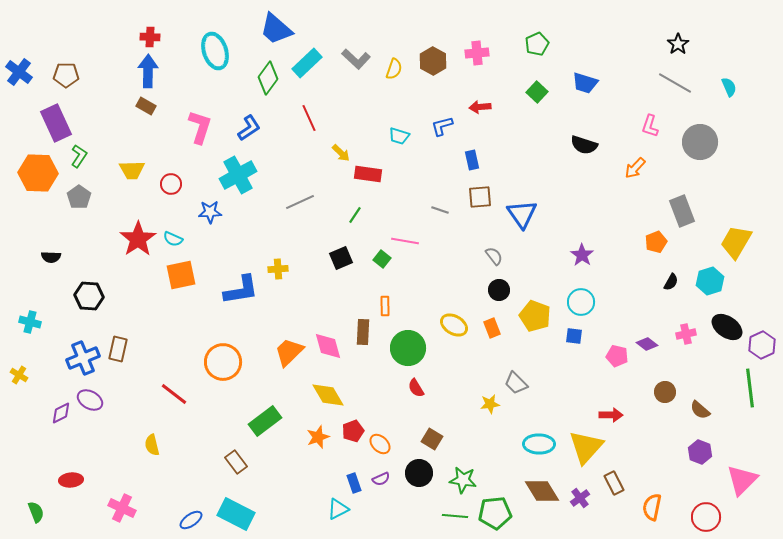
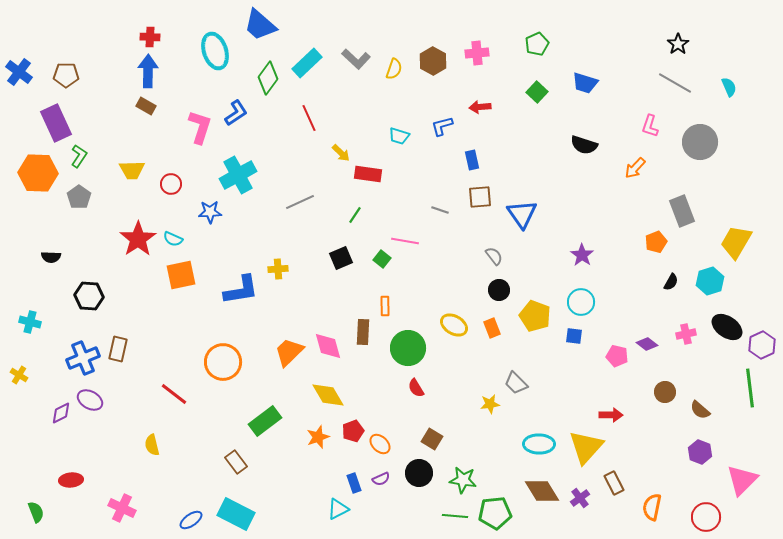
blue trapezoid at (276, 29): moved 16 px left, 4 px up
blue L-shape at (249, 128): moved 13 px left, 15 px up
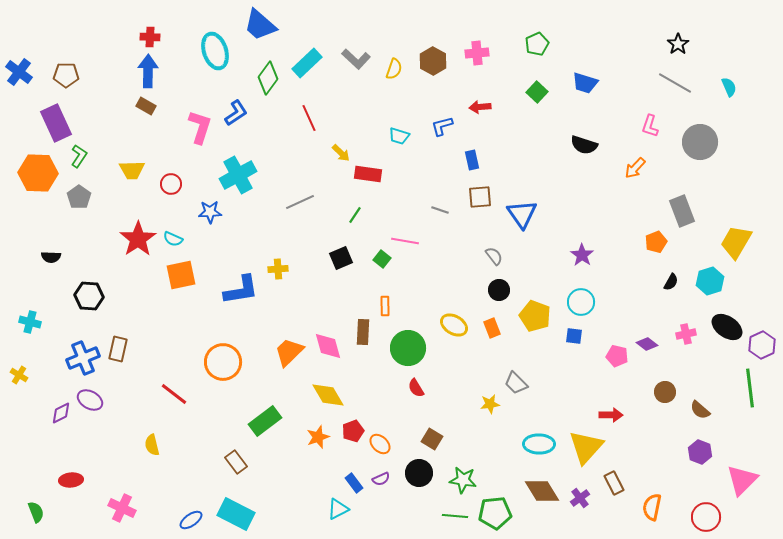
blue rectangle at (354, 483): rotated 18 degrees counterclockwise
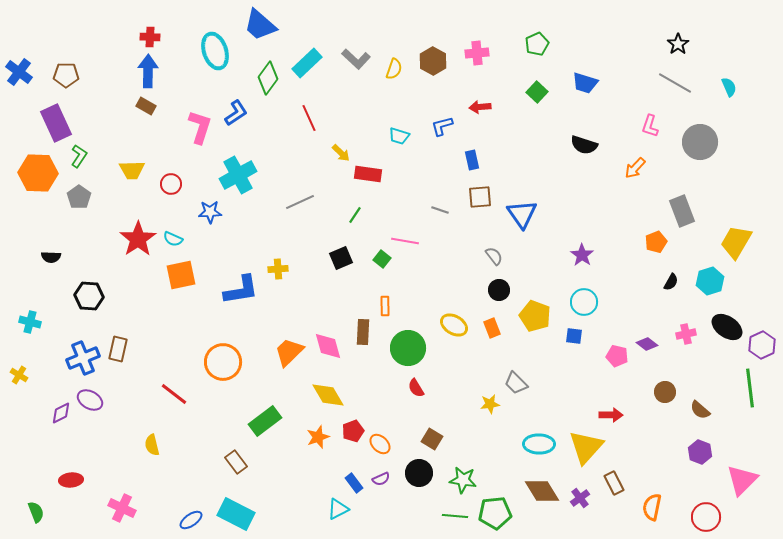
cyan circle at (581, 302): moved 3 px right
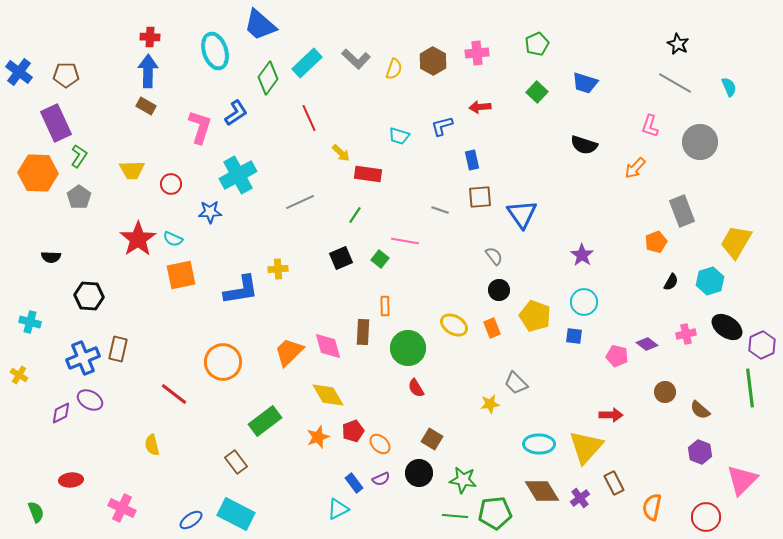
black star at (678, 44): rotated 10 degrees counterclockwise
green square at (382, 259): moved 2 px left
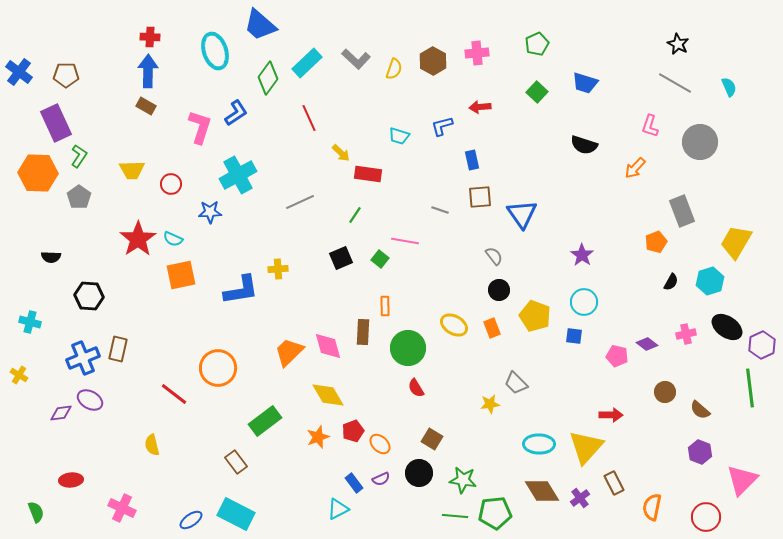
orange circle at (223, 362): moved 5 px left, 6 px down
purple diamond at (61, 413): rotated 20 degrees clockwise
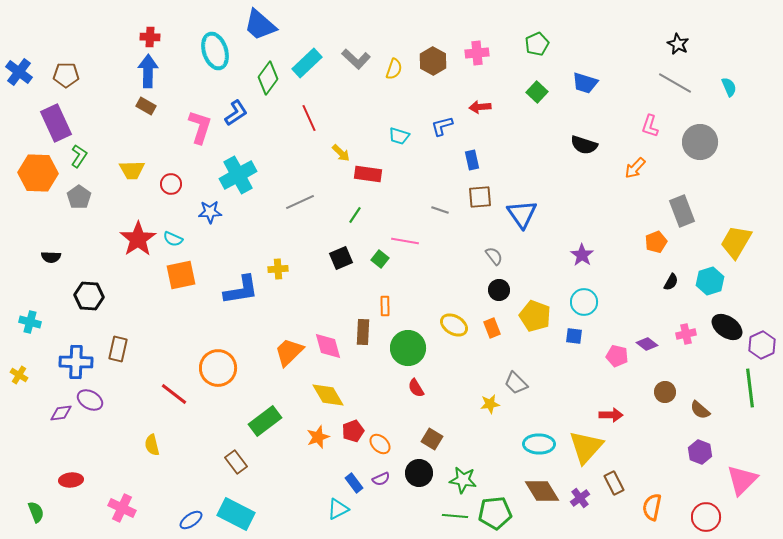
blue cross at (83, 358): moved 7 px left, 4 px down; rotated 24 degrees clockwise
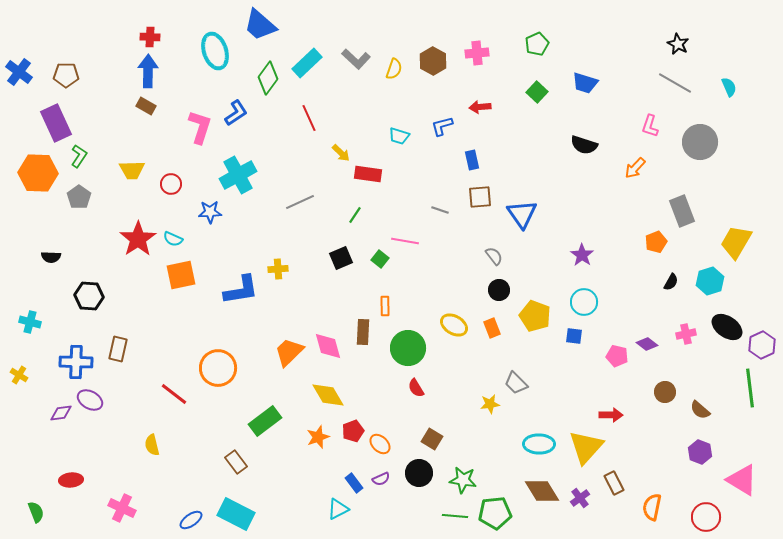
pink triangle at (742, 480): rotated 44 degrees counterclockwise
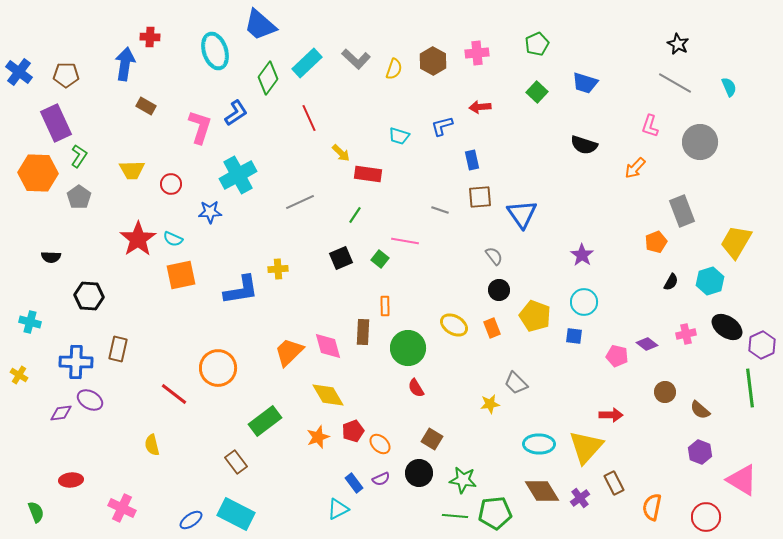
blue arrow at (148, 71): moved 23 px left, 7 px up; rotated 8 degrees clockwise
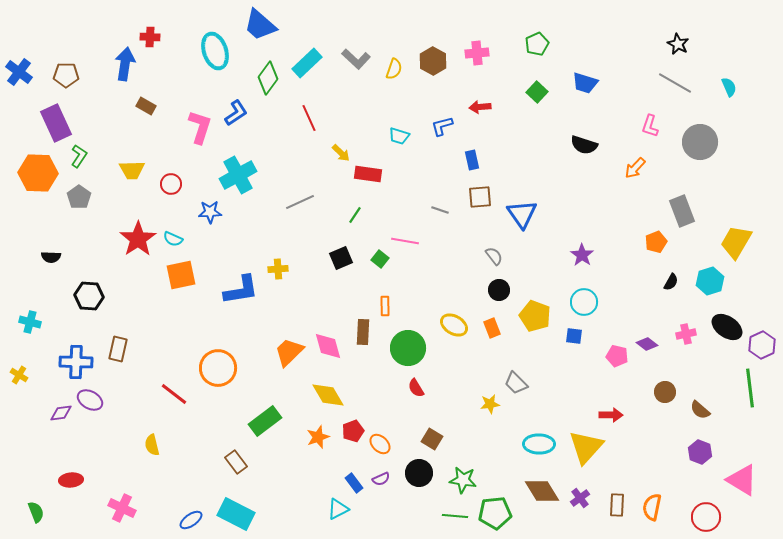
brown rectangle at (614, 483): moved 3 px right, 22 px down; rotated 30 degrees clockwise
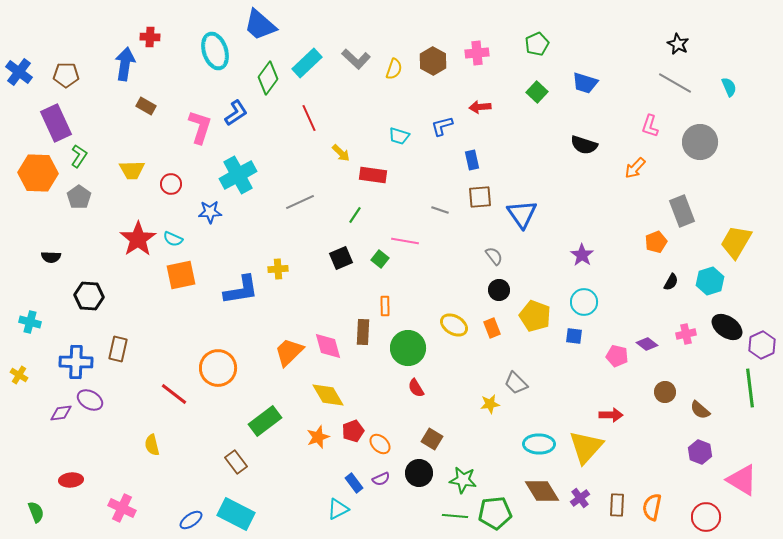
red rectangle at (368, 174): moved 5 px right, 1 px down
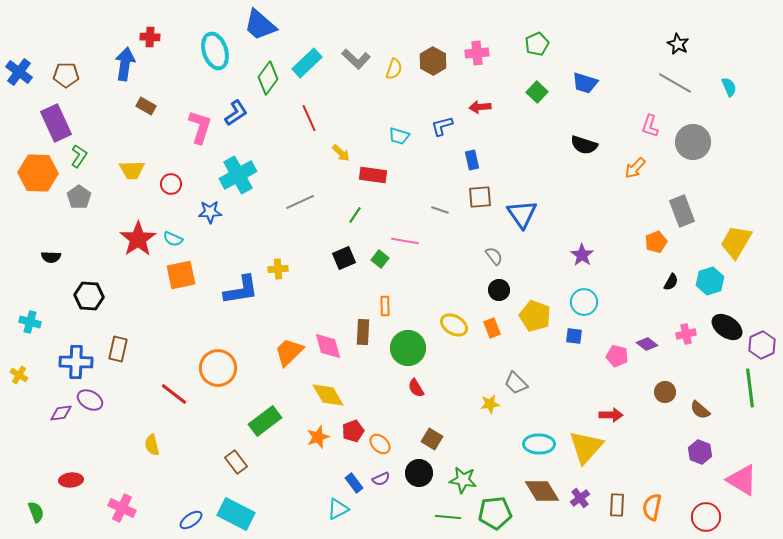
gray circle at (700, 142): moved 7 px left
black square at (341, 258): moved 3 px right
green line at (455, 516): moved 7 px left, 1 px down
